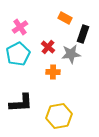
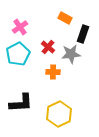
yellow hexagon: moved 2 px up; rotated 15 degrees counterclockwise
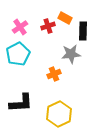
black rectangle: moved 3 px up; rotated 18 degrees counterclockwise
red cross: moved 21 px up; rotated 32 degrees clockwise
orange cross: moved 1 px right, 2 px down; rotated 24 degrees counterclockwise
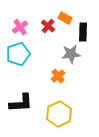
red cross: rotated 32 degrees counterclockwise
black rectangle: moved 1 px down
cyan pentagon: rotated 10 degrees clockwise
orange cross: moved 4 px right, 2 px down; rotated 16 degrees counterclockwise
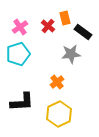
orange rectangle: rotated 48 degrees clockwise
black rectangle: rotated 54 degrees counterclockwise
orange cross: moved 1 px left, 6 px down
black L-shape: moved 1 px right, 1 px up
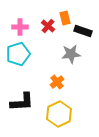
pink cross: rotated 35 degrees clockwise
black rectangle: moved 1 px up; rotated 18 degrees counterclockwise
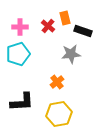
yellow hexagon: rotated 15 degrees clockwise
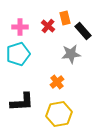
black rectangle: rotated 30 degrees clockwise
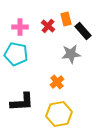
orange rectangle: moved 1 px right, 1 px down
cyan pentagon: moved 2 px left; rotated 30 degrees clockwise
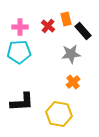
cyan pentagon: moved 3 px right, 2 px up; rotated 15 degrees counterclockwise
orange cross: moved 16 px right
yellow hexagon: rotated 20 degrees clockwise
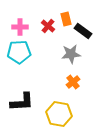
black rectangle: rotated 12 degrees counterclockwise
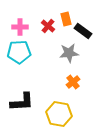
gray star: moved 2 px left, 1 px up
